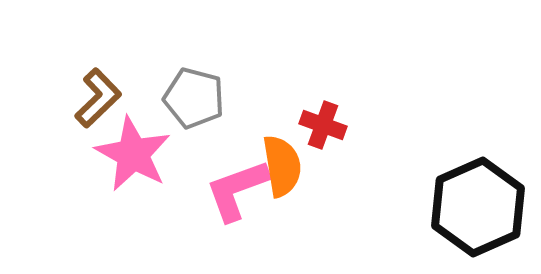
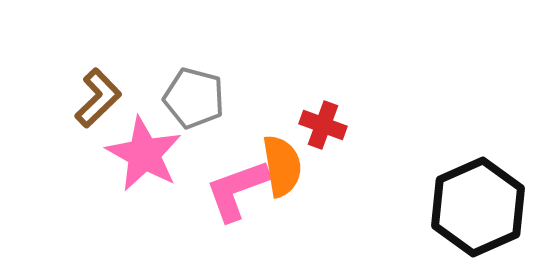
pink star: moved 11 px right
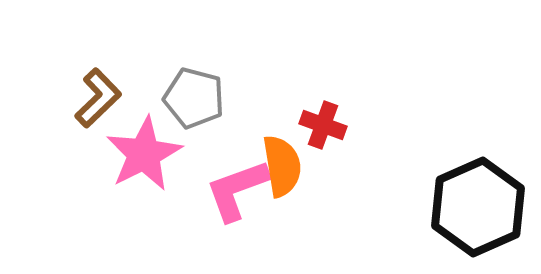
pink star: rotated 16 degrees clockwise
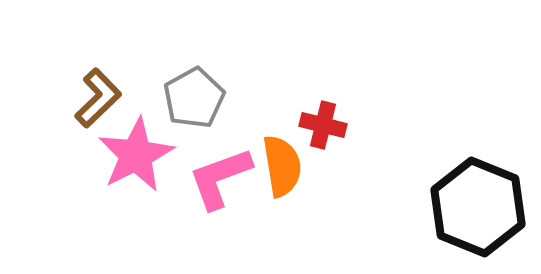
gray pentagon: rotated 28 degrees clockwise
red cross: rotated 6 degrees counterclockwise
pink star: moved 8 px left, 1 px down
pink L-shape: moved 17 px left, 12 px up
black hexagon: rotated 14 degrees counterclockwise
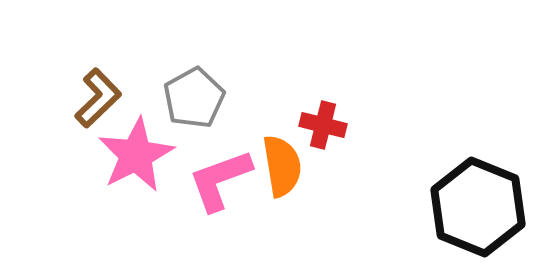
pink L-shape: moved 2 px down
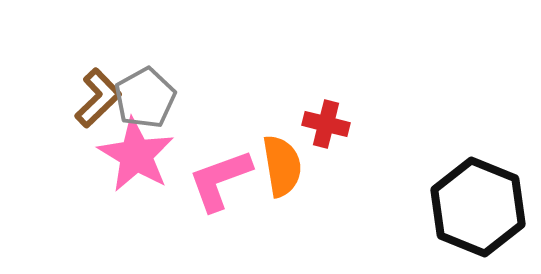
gray pentagon: moved 49 px left
red cross: moved 3 px right, 1 px up
pink star: rotated 14 degrees counterclockwise
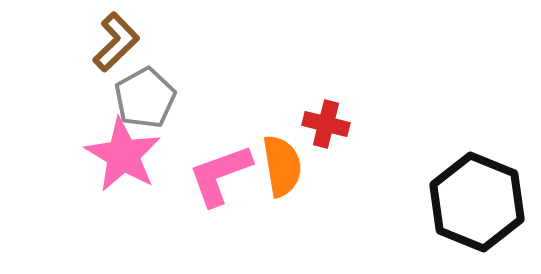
brown L-shape: moved 18 px right, 56 px up
pink star: moved 13 px left
pink L-shape: moved 5 px up
black hexagon: moved 1 px left, 5 px up
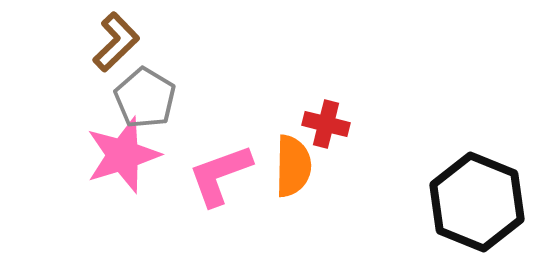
gray pentagon: rotated 12 degrees counterclockwise
pink star: rotated 24 degrees clockwise
orange semicircle: moved 11 px right; rotated 10 degrees clockwise
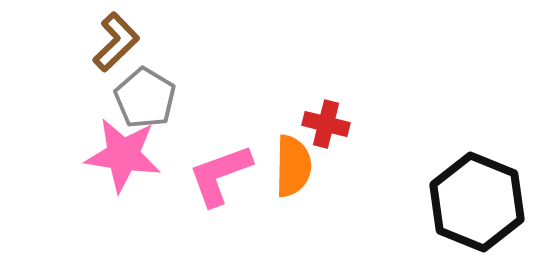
pink star: rotated 26 degrees clockwise
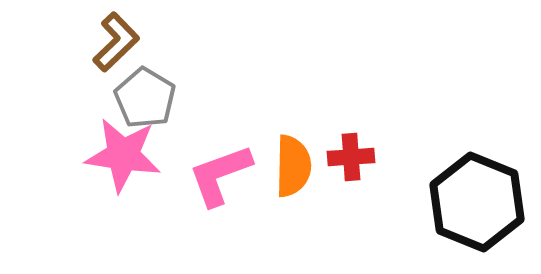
red cross: moved 25 px right, 33 px down; rotated 18 degrees counterclockwise
